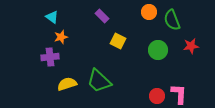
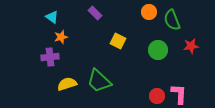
purple rectangle: moved 7 px left, 3 px up
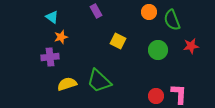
purple rectangle: moved 1 px right, 2 px up; rotated 16 degrees clockwise
red circle: moved 1 px left
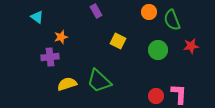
cyan triangle: moved 15 px left
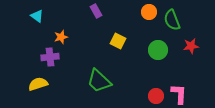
cyan triangle: moved 1 px up
yellow semicircle: moved 29 px left
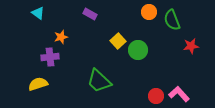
purple rectangle: moved 6 px left, 3 px down; rotated 32 degrees counterclockwise
cyan triangle: moved 1 px right, 3 px up
yellow square: rotated 21 degrees clockwise
green circle: moved 20 px left
pink L-shape: rotated 45 degrees counterclockwise
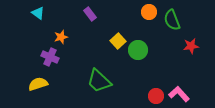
purple rectangle: rotated 24 degrees clockwise
purple cross: rotated 30 degrees clockwise
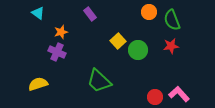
orange star: moved 5 px up
red star: moved 20 px left
purple cross: moved 7 px right, 5 px up
red circle: moved 1 px left, 1 px down
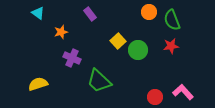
purple cross: moved 15 px right, 6 px down
pink L-shape: moved 4 px right, 2 px up
